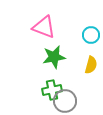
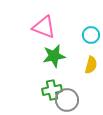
green star: moved 1 px up
gray circle: moved 2 px right, 1 px up
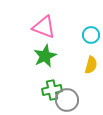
green star: moved 9 px left; rotated 15 degrees counterclockwise
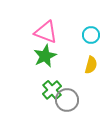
pink triangle: moved 2 px right, 5 px down
green cross: rotated 30 degrees counterclockwise
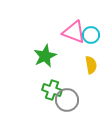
pink triangle: moved 28 px right
yellow semicircle: rotated 24 degrees counterclockwise
green cross: rotated 30 degrees counterclockwise
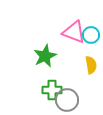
green cross: rotated 18 degrees counterclockwise
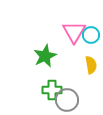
pink triangle: rotated 40 degrees clockwise
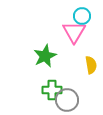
cyan circle: moved 9 px left, 19 px up
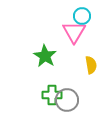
green star: rotated 15 degrees counterclockwise
green cross: moved 5 px down
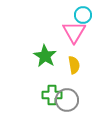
cyan circle: moved 1 px right, 1 px up
yellow semicircle: moved 17 px left
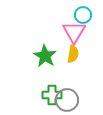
yellow semicircle: moved 1 px left, 11 px up; rotated 18 degrees clockwise
